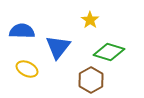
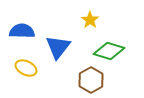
green diamond: moved 1 px up
yellow ellipse: moved 1 px left, 1 px up
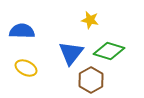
yellow star: rotated 24 degrees counterclockwise
blue triangle: moved 13 px right, 6 px down
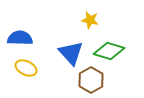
blue semicircle: moved 2 px left, 7 px down
blue triangle: rotated 20 degrees counterclockwise
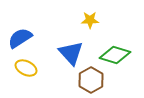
yellow star: rotated 12 degrees counterclockwise
blue semicircle: rotated 35 degrees counterclockwise
green diamond: moved 6 px right, 4 px down
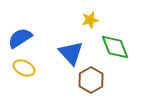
yellow star: rotated 12 degrees counterclockwise
green diamond: moved 8 px up; rotated 52 degrees clockwise
yellow ellipse: moved 2 px left
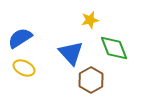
green diamond: moved 1 px left, 1 px down
